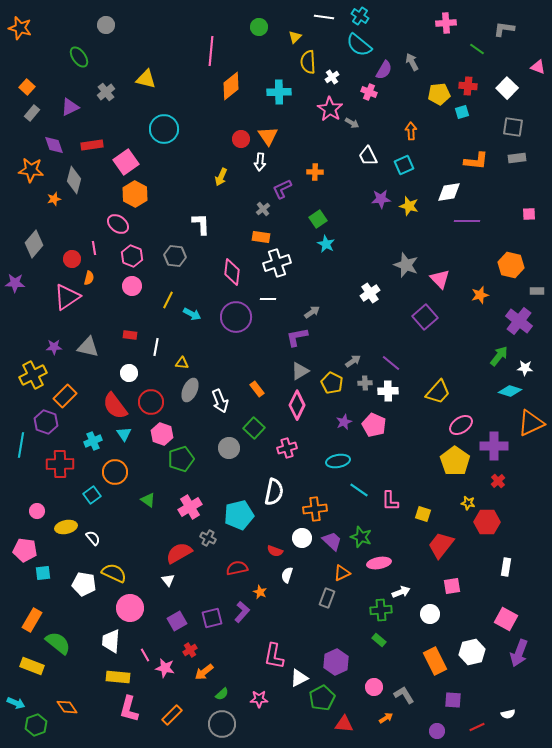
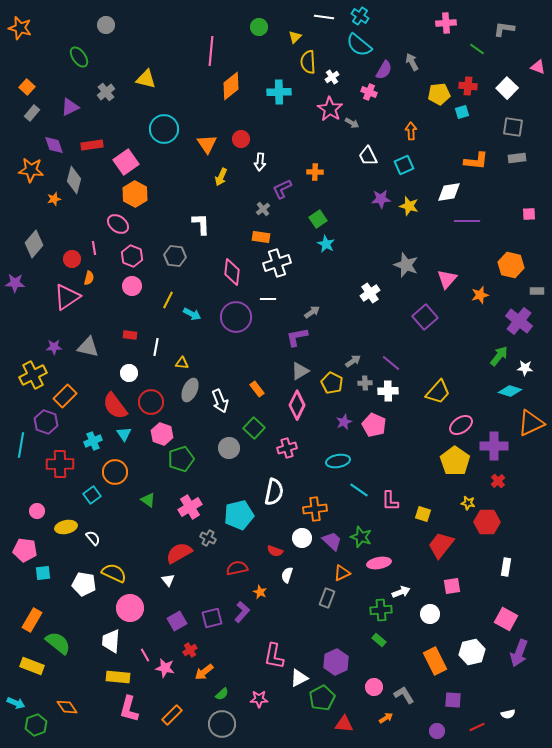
orange triangle at (268, 136): moved 61 px left, 8 px down
pink triangle at (440, 279): moved 7 px right; rotated 25 degrees clockwise
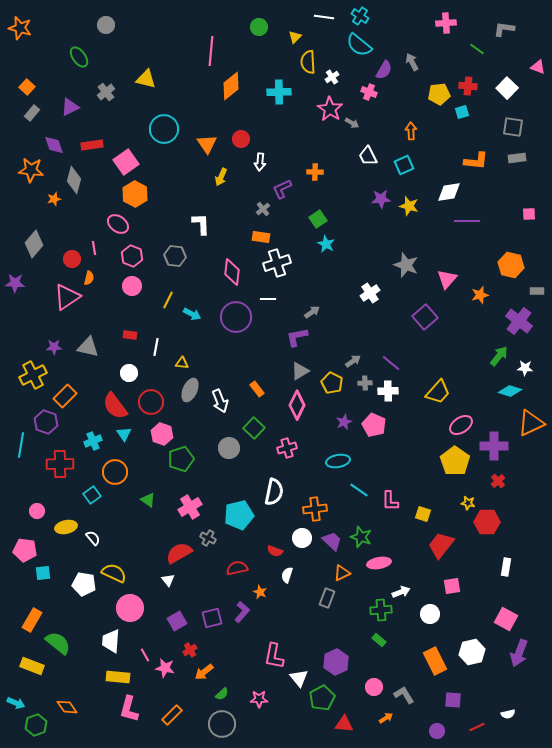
white triangle at (299, 678): rotated 42 degrees counterclockwise
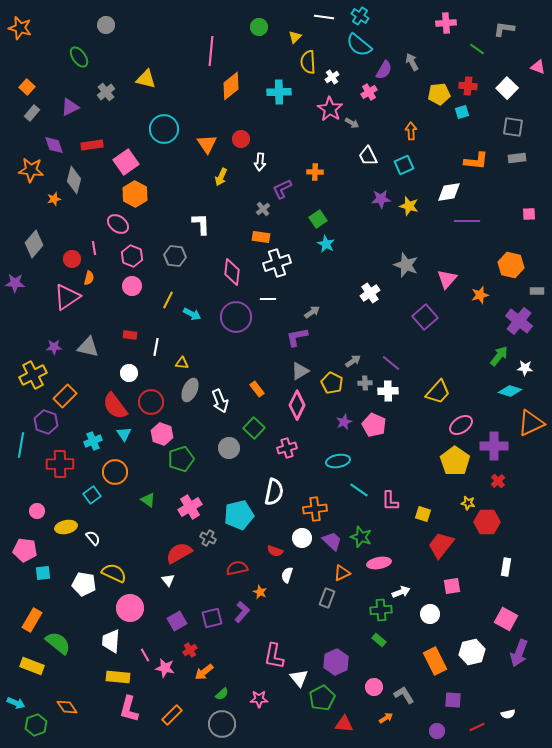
pink cross at (369, 92): rotated 35 degrees clockwise
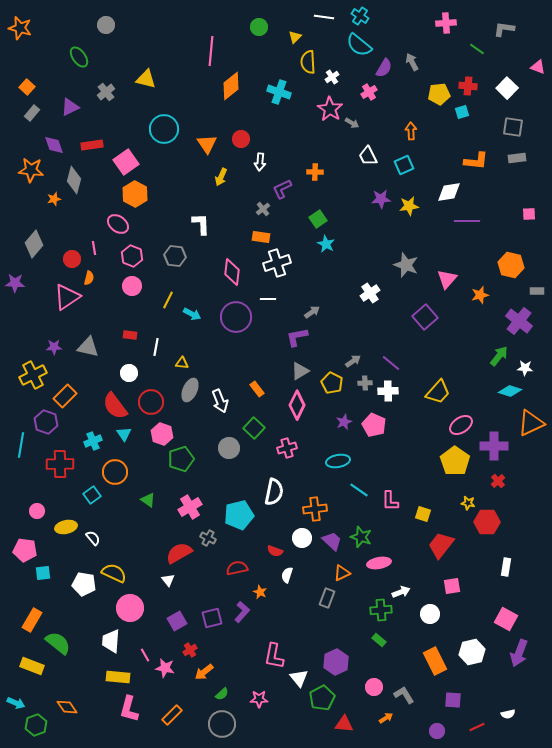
purple semicircle at (384, 70): moved 2 px up
cyan cross at (279, 92): rotated 20 degrees clockwise
yellow star at (409, 206): rotated 24 degrees counterclockwise
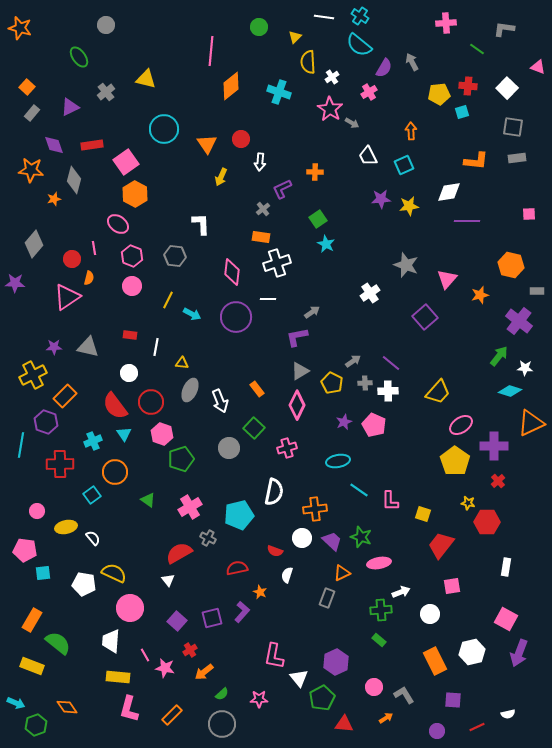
purple square at (177, 621): rotated 18 degrees counterclockwise
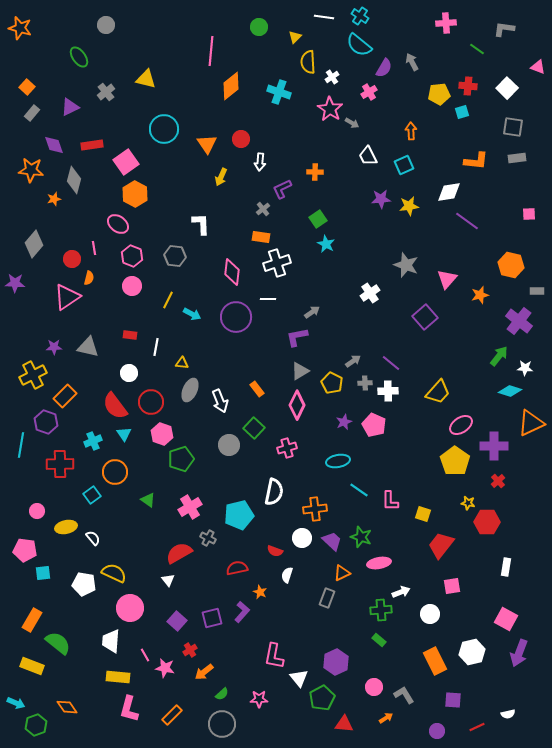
purple line at (467, 221): rotated 35 degrees clockwise
gray circle at (229, 448): moved 3 px up
